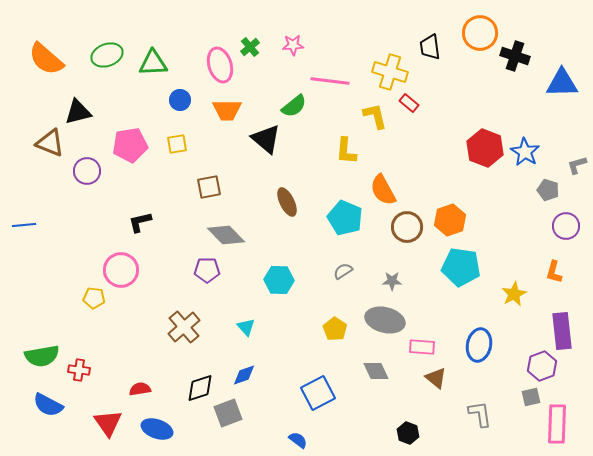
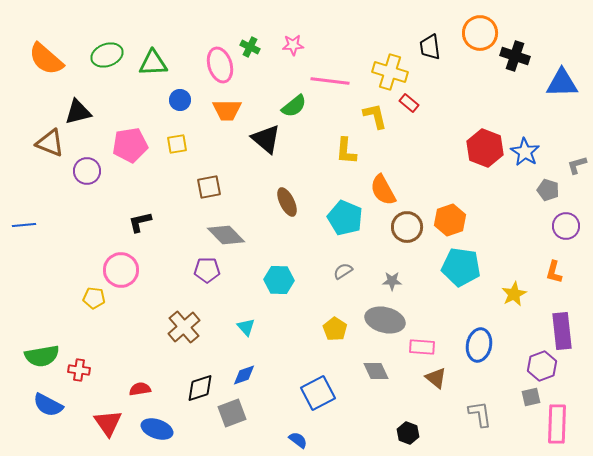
green cross at (250, 47): rotated 24 degrees counterclockwise
gray square at (228, 413): moved 4 px right
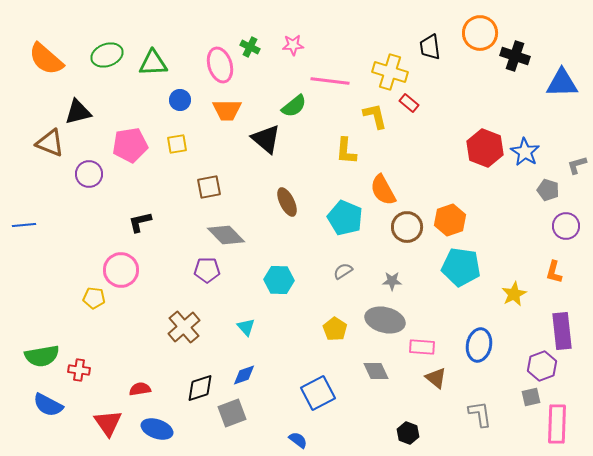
purple circle at (87, 171): moved 2 px right, 3 px down
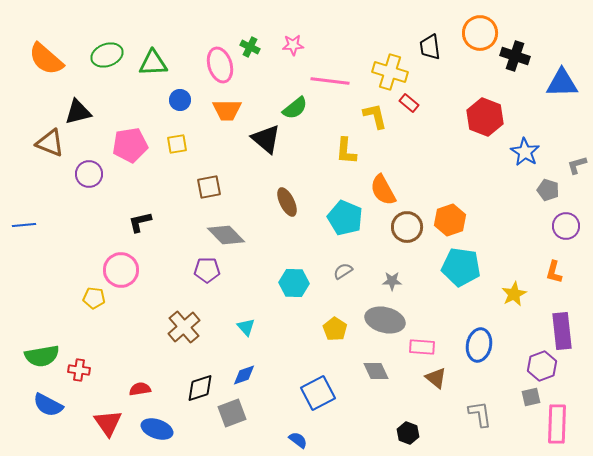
green semicircle at (294, 106): moved 1 px right, 2 px down
red hexagon at (485, 148): moved 31 px up
cyan hexagon at (279, 280): moved 15 px right, 3 px down
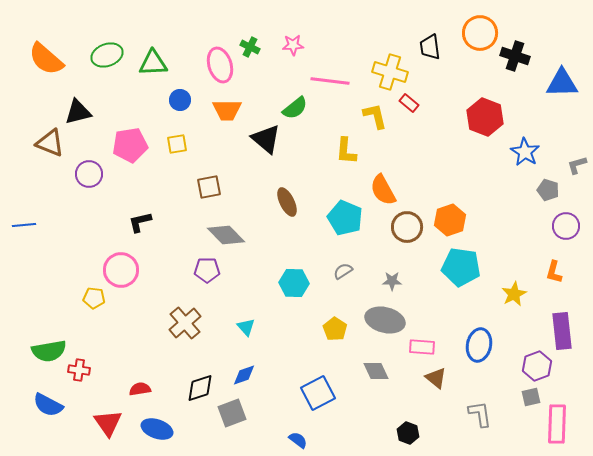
brown cross at (184, 327): moved 1 px right, 4 px up
green semicircle at (42, 356): moved 7 px right, 5 px up
purple hexagon at (542, 366): moved 5 px left
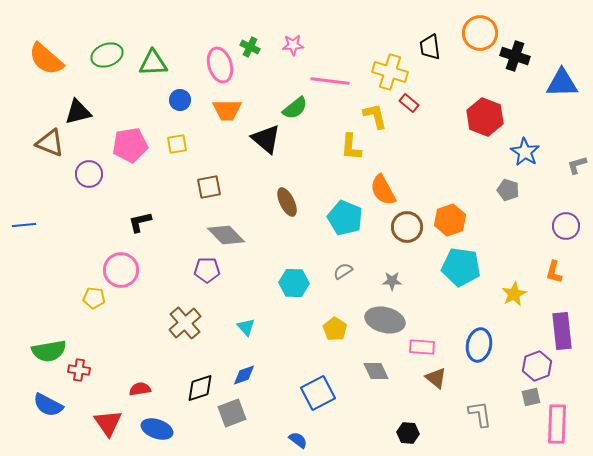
yellow L-shape at (346, 151): moved 5 px right, 4 px up
gray pentagon at (548, 190): moved 40 px left
black hexagon at (408, 433): rotated 15 degrees counterclockwise
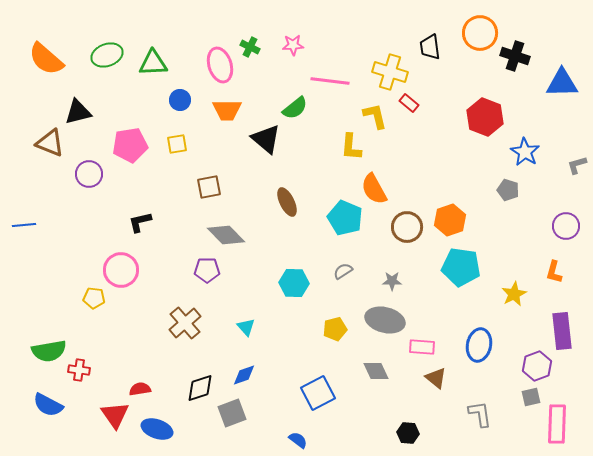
orange semicircle at (383, 190): moved 9 px left, 1 px up
yellow pentagon at (335, 329): rotated 25 degrees clockwise
red triangle at (108, 423): moved 7 px right, 8 px up
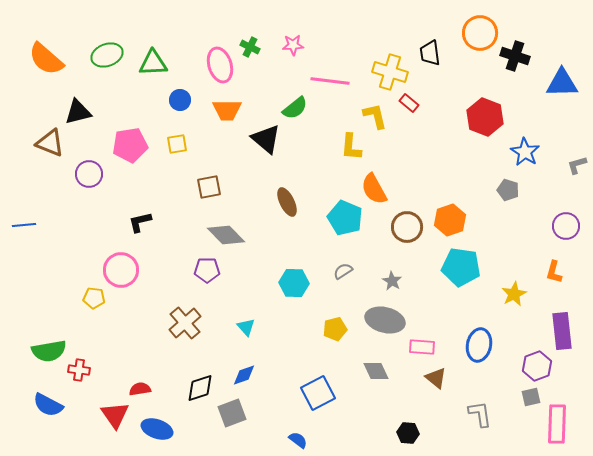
black trapezoid at (430, 47): moved 6 px down
gray star at (392, 281): rotated 30 degrees clockwise
